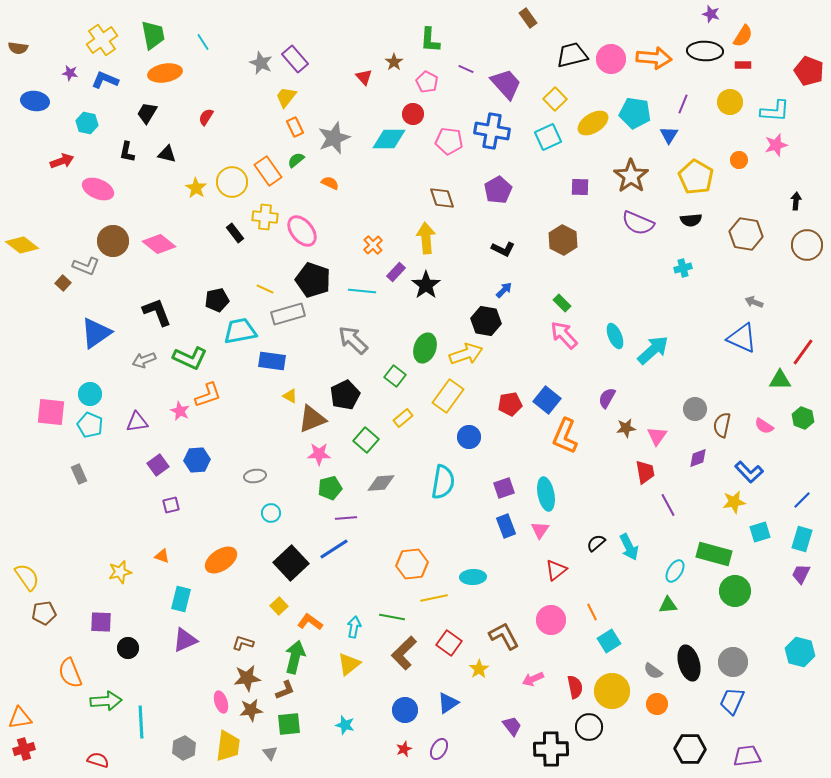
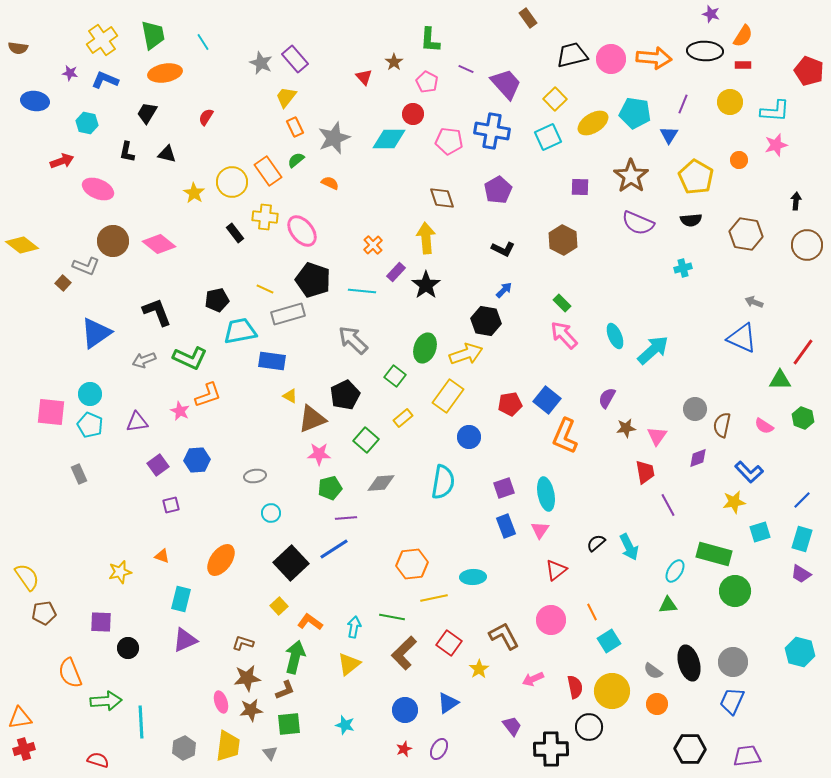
yellow star at (196, 188): moved 2 px left, 5 px down
orange ellipse at (221, 560): rotated 20 degrees counterclockwise
purple trapezoid at (801, 574): rotated 85 degrees counterclockwise
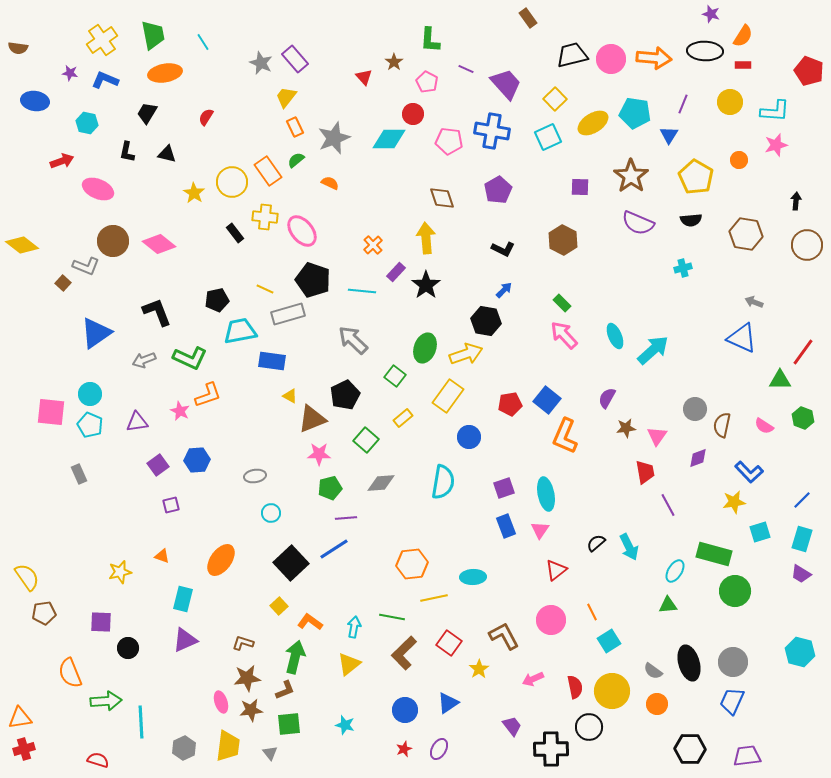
cyan rectangle at (181, 599): moved 2 px right
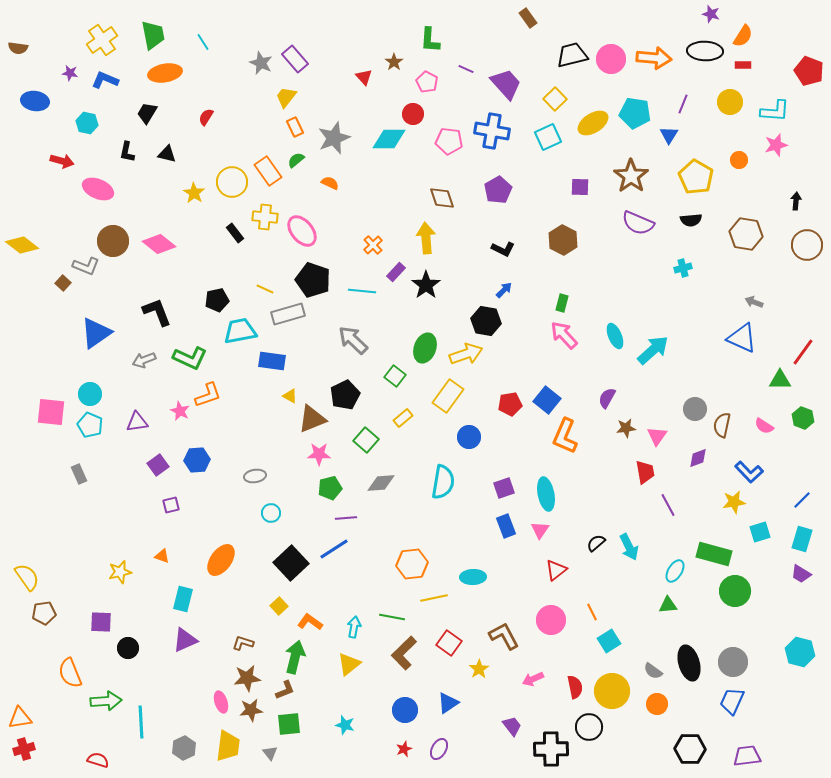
red arrow at (62, 161): rotated 35 degrees clockwise
green rectangle at (562, 303): rotated 60 degrees clockwise
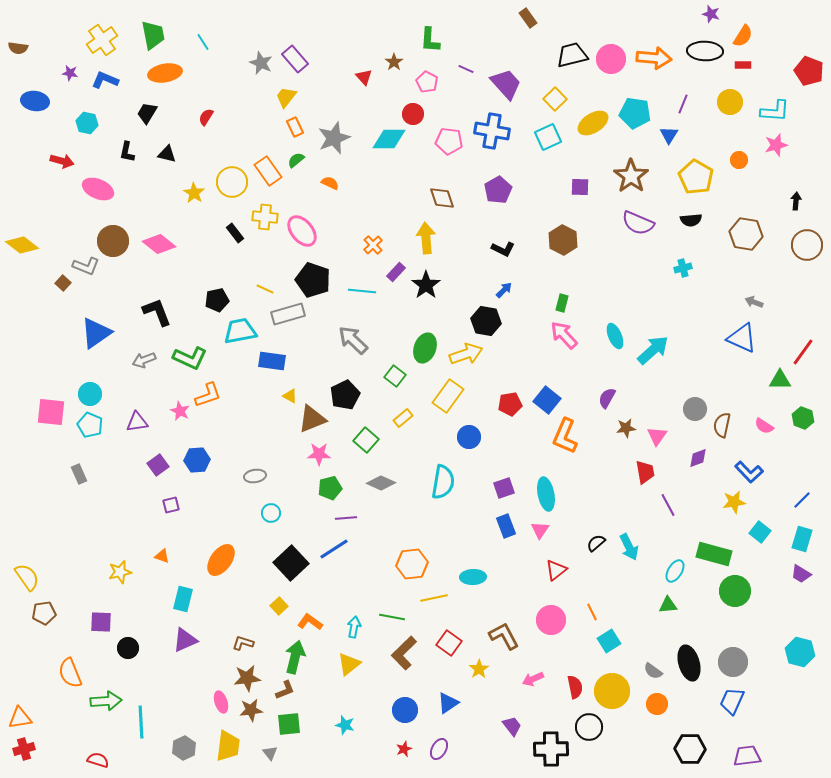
gray diamond at (381, 483): rotated 28 degrees clockwise
cyan square at (760, 532): rotated 35 degrees counterclockwise
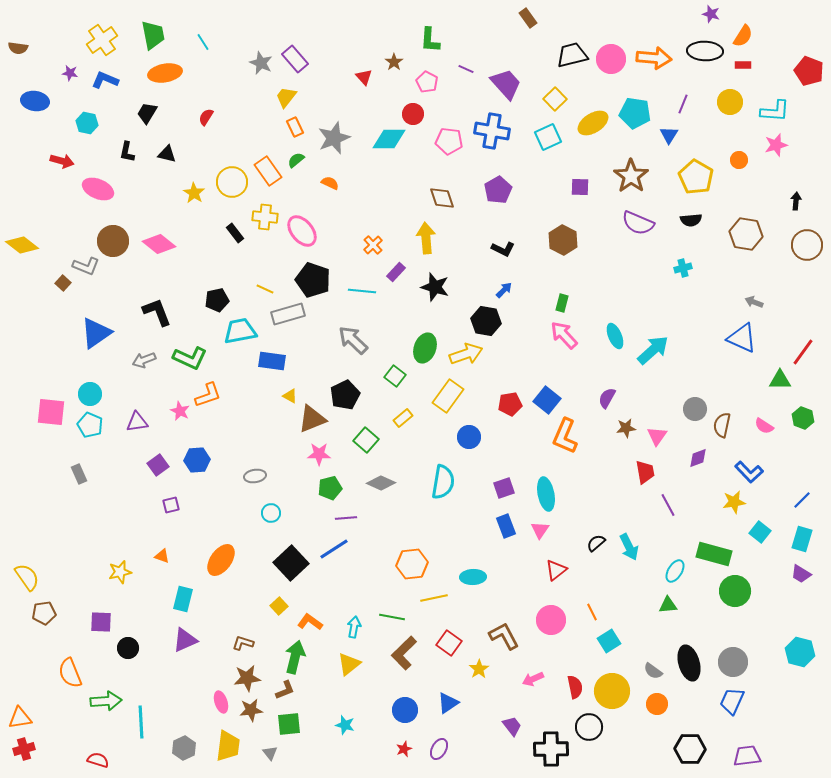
black star at (426, 285): moved 9 px right, 2 px down; rotated 20 degrees counterclockwise
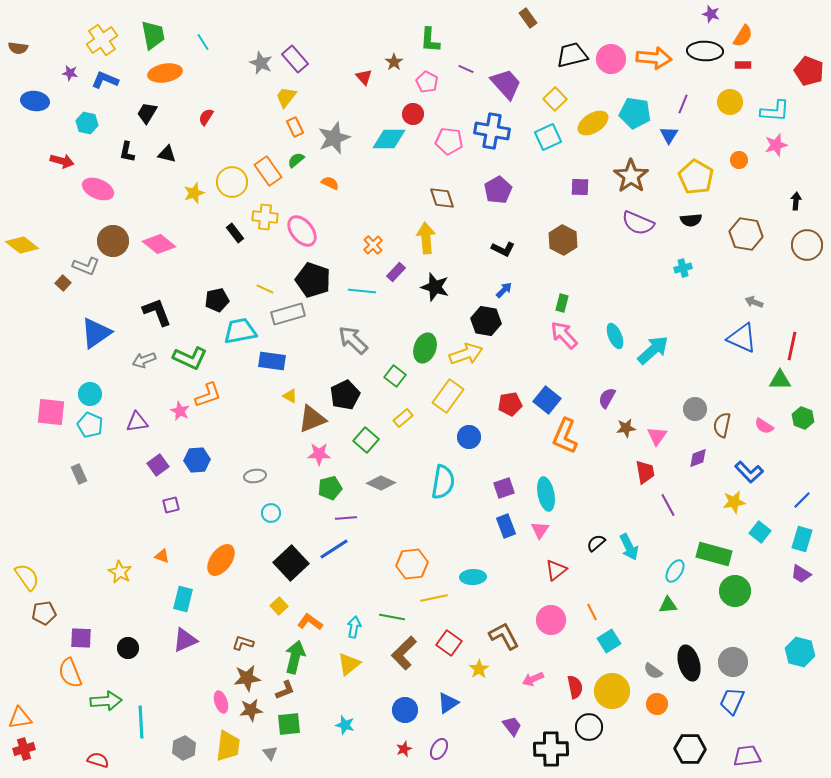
yellow star at (194, 193): rotated 20 degrees clockwise
red line at (803, 352): moved 11 px left, 6 px up; rotated 24 degrees counterclockwise
yellow star at (120, 572): rotated 30 degrees counterclockwise
purple square at (101, 622): moved 20 px left, 16 px down
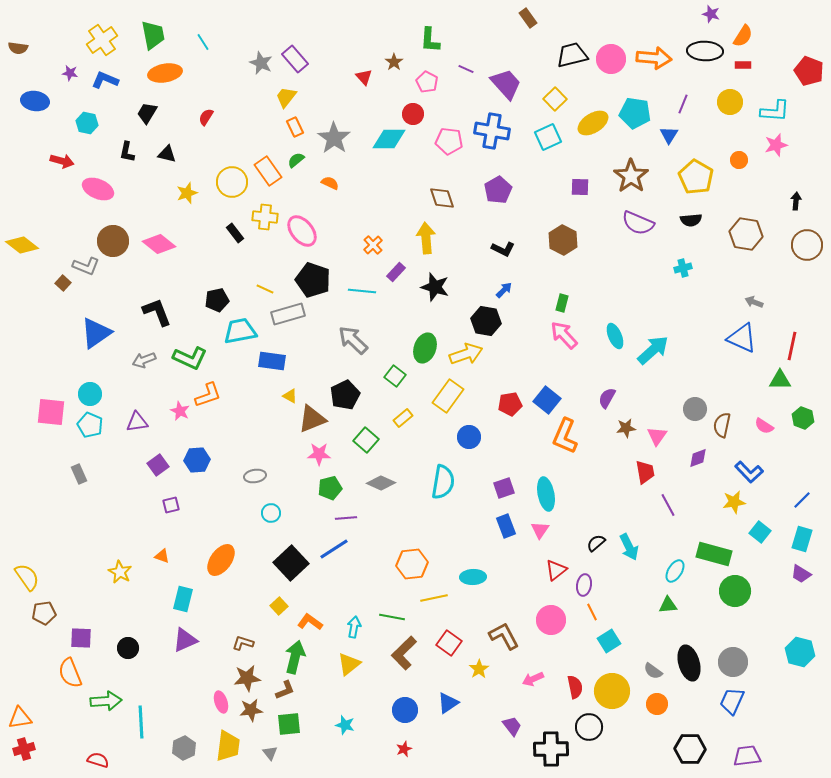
gray star at (334, 138): rotated 16 degrees counterclockwise
yellow star at (194, 193): moved 7 px left
purple ellipse at (439, 749): moved 145 px right, 164 px up; rotated 20 degrees counterclockwise
